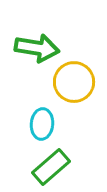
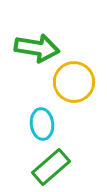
cyan ellipse: rotated 12 degrees counterclockwise
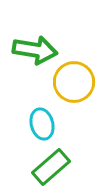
green arrow: moved 2 px left, 2 px down
cyan ellipse: rotated 8 degrees counterclockwise
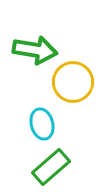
yellow circle: moved 1 px left
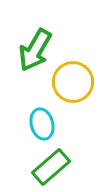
green arrow: rotated 111 degrees clockwise
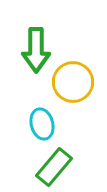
green arrow: moved 1 px right; rotated 30 degrees counterclockwise
green rectangle: moved 3 px right; rotated 9 degrees counterclockwise
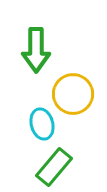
yellow circle: moved 12 px down
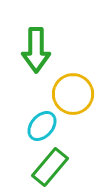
cyan ellipse: moved 2 px down; rotated 56 degrees clockwise
green rectangle: moved 4 px left
